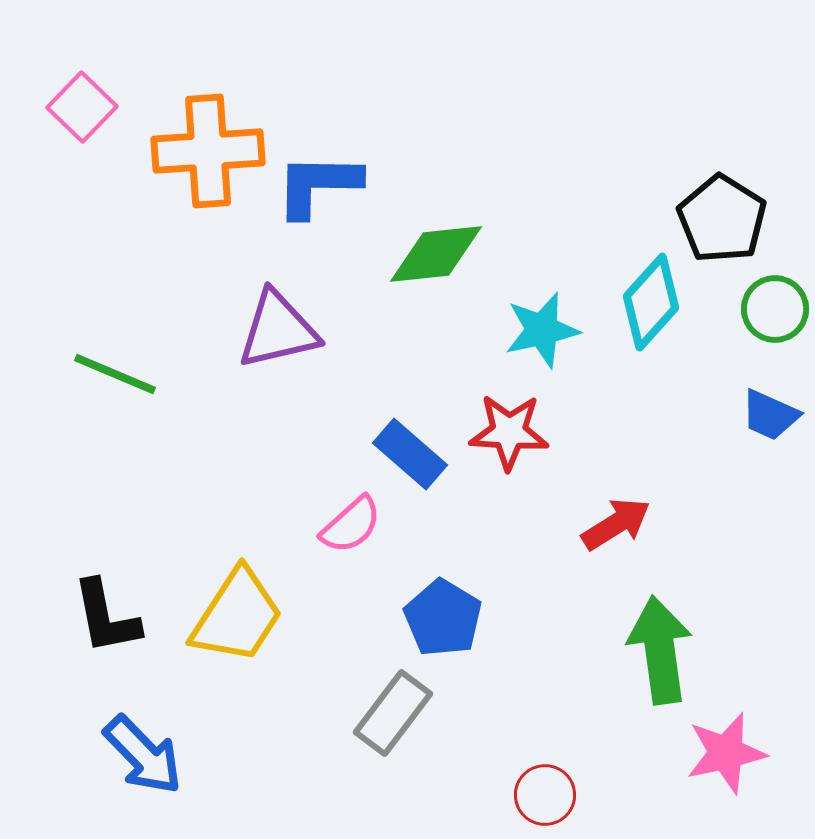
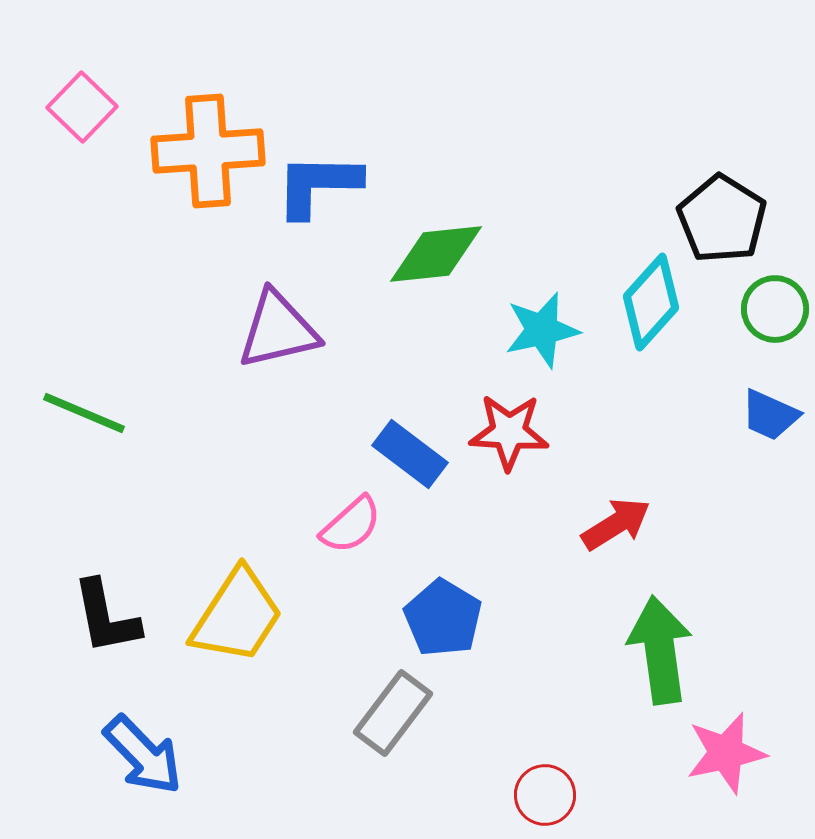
green line: moved 31 px left, 39 px down
blue rectangle: rotated 4 degrees counterclockwise
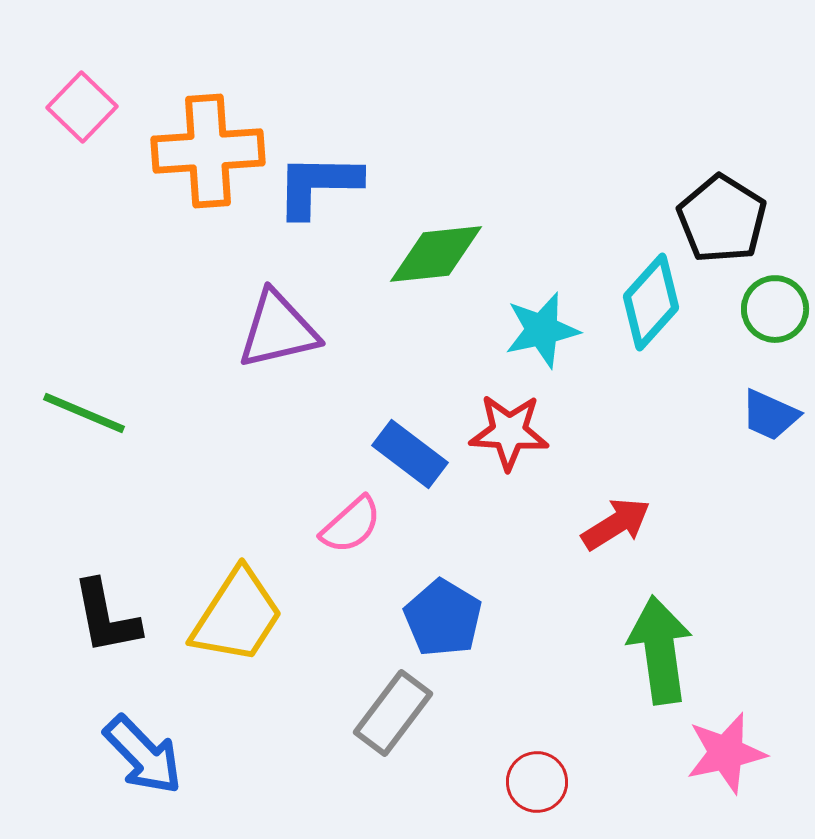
red circle: moved 8 px left, 13 px up
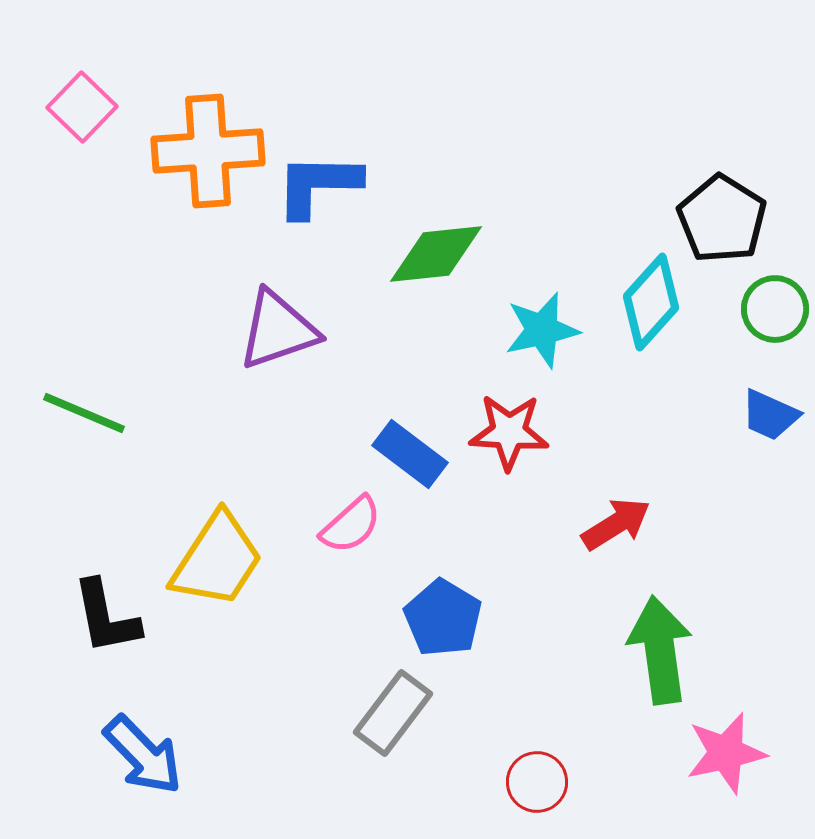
purple triangle: rotated 6 degrees counterclockwise
yellow trapezoid: moved 20 px left, 56 px up
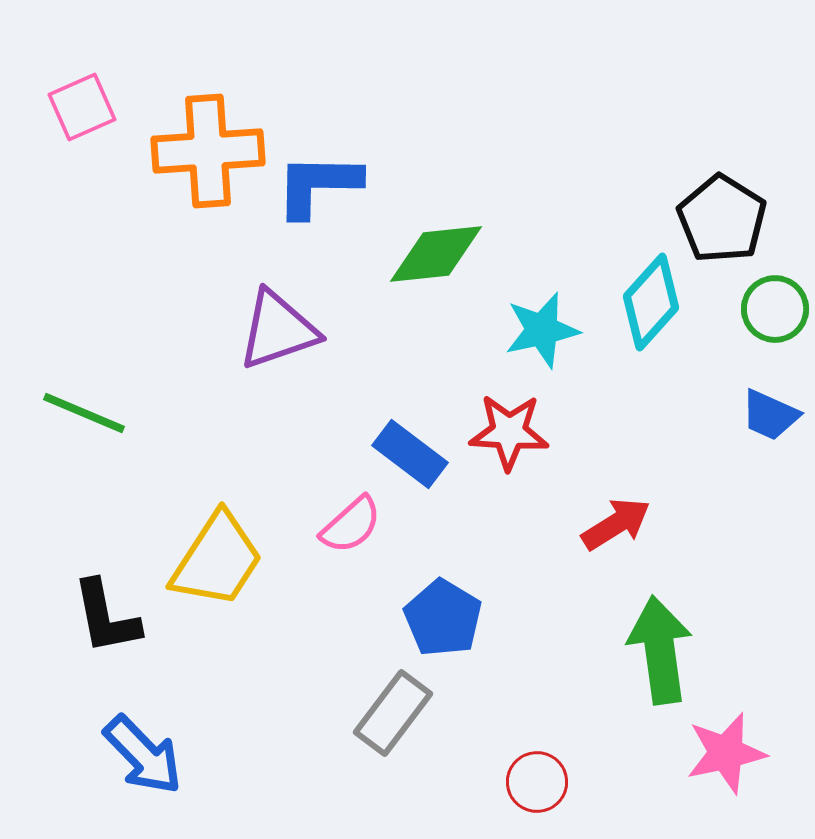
pink square: rotated 22 degrees clockwise
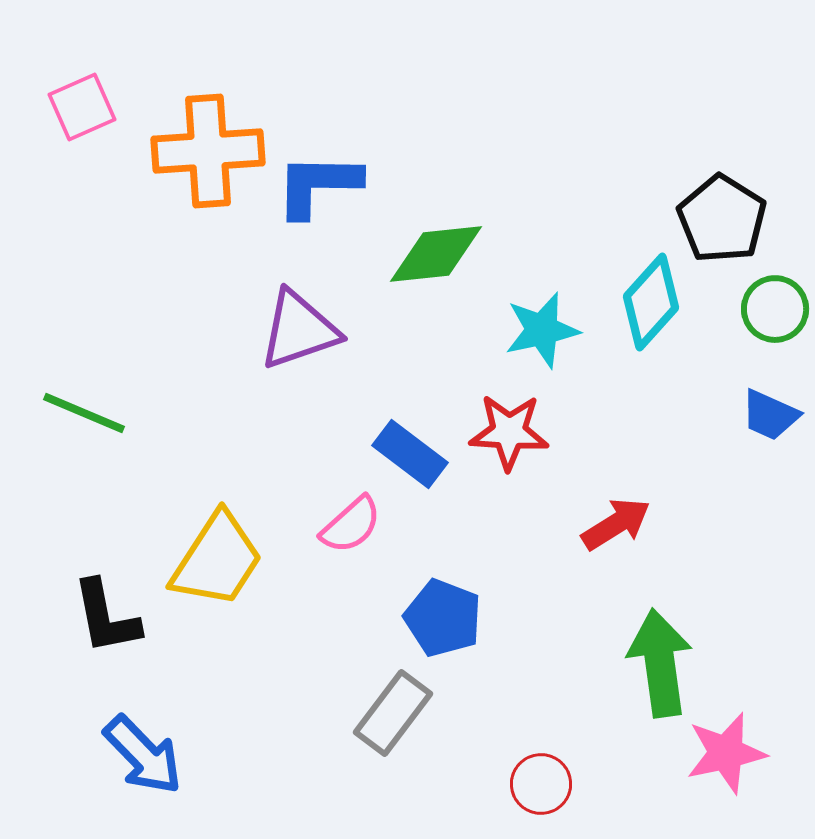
purple triangle: moved 21 px right
blue pentagon: rotated 10 degrees counterclockwise
green arrow: moved 13 px down
red circle: moved 4 px right, 2 px down
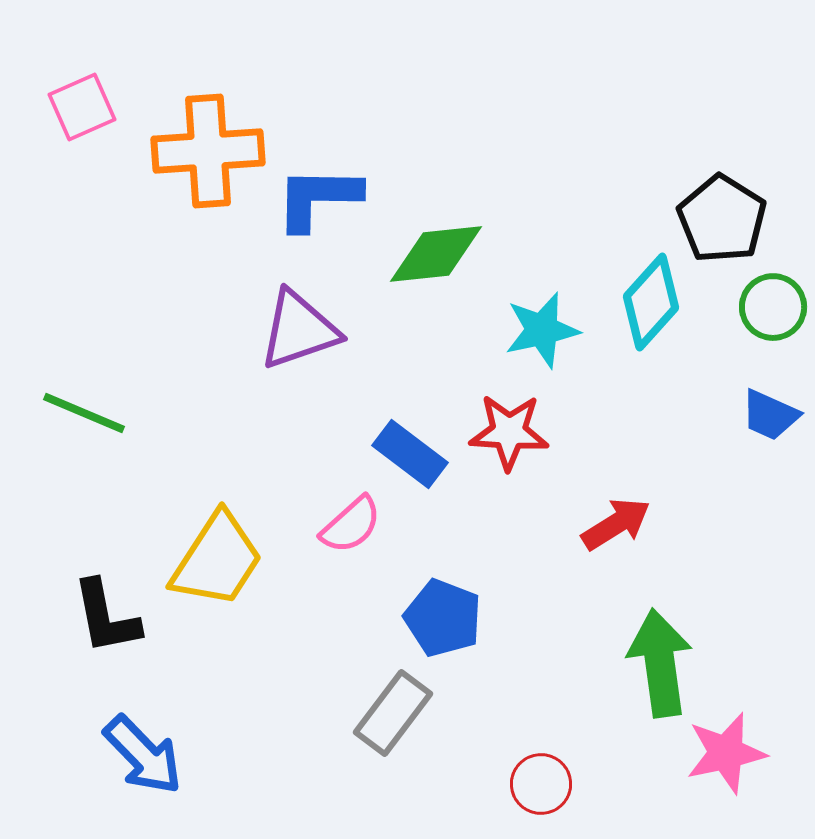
blue L-shape: moved 13 px down
green circle: moved 2 px left, 2 px up
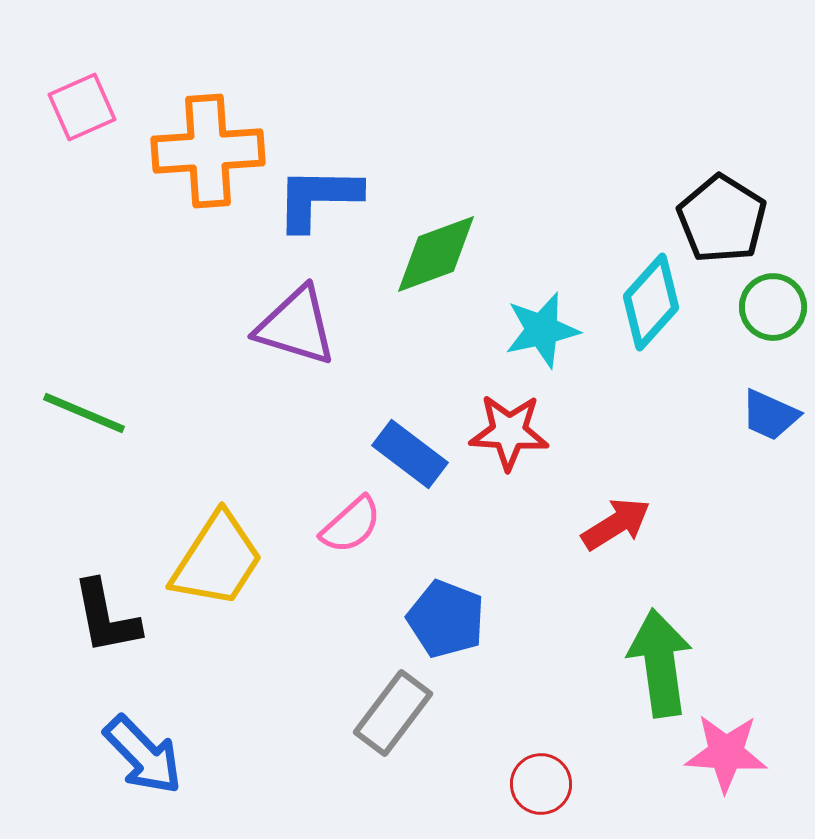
green diamond: rotated 14 degrees counterclockwise
purple triangle: moved 3 px left, 4 px up; rotated 36 degrees clockwise
blue pentagon: moved 3 px right, 1 px down
pink star: rotated 16 degrees clockwise
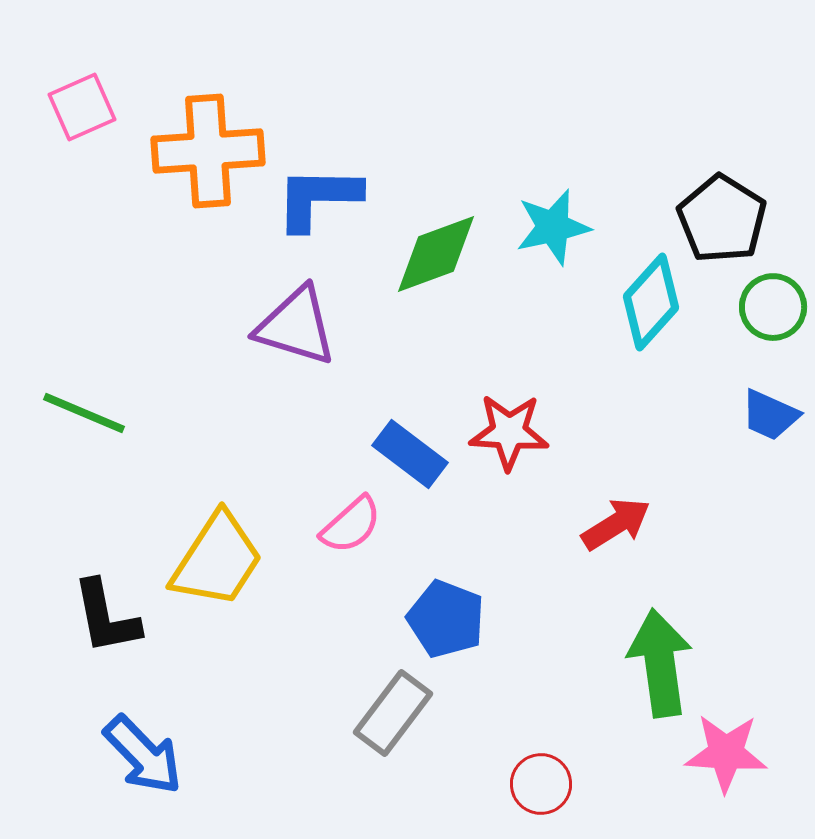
cyan star: moved 11 px right, 103 px up
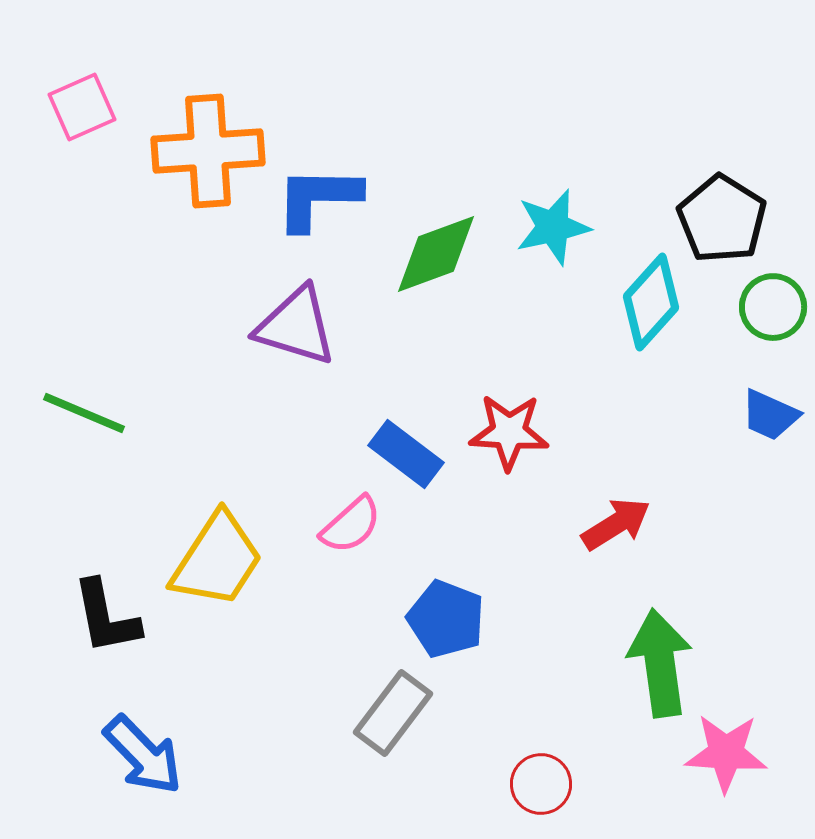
blue rectangle: moved 4 px left
